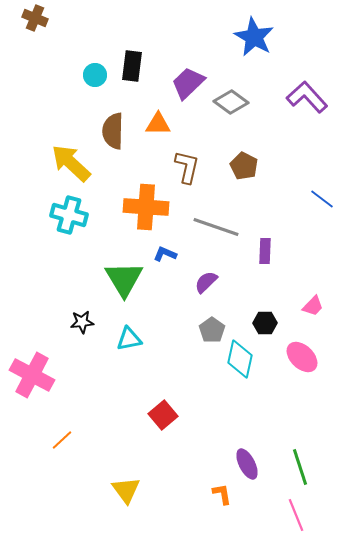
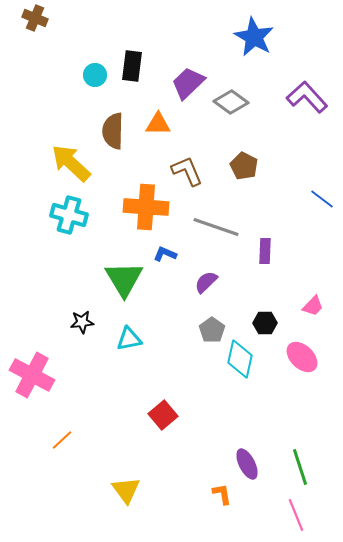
brown L-shape: moved 4 px down; rotated 36 degrees counterclockwise
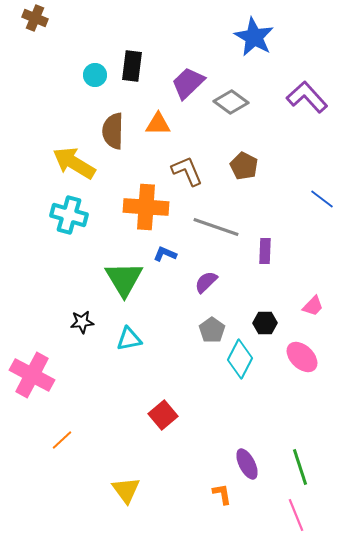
yellow arrow: moved 3 px right; rotated 12 degrees counterclockwise
cyan diamond: rotated 15 degrees clockwise
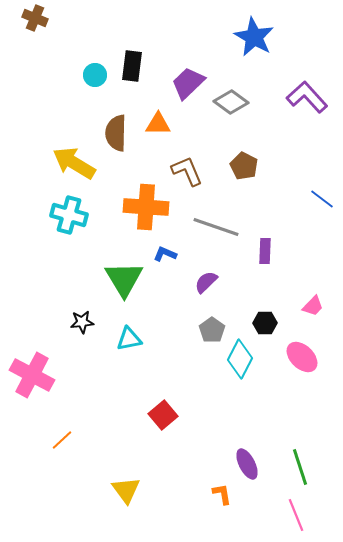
brown semicircle: moved 3 px right, 2 px down
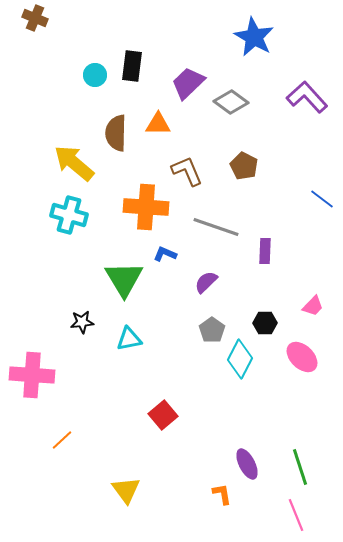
yellow arrow: rotated 9 degrees clockwise
pink cross: rotated 24 degrees counterclockwise
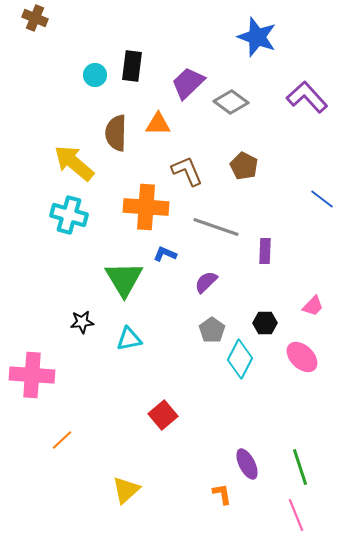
blue star: moved 3 px right; rotated 9 degrees counterclockwise
yellow triangle: rotated 24 degrees clockwise
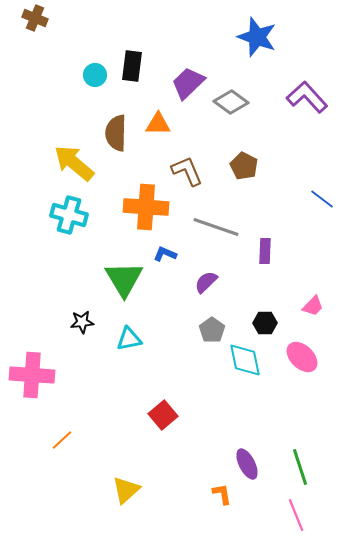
cyan diamond: moved 5 px right, 1 px down; rotated 39 degrees counterclockwise
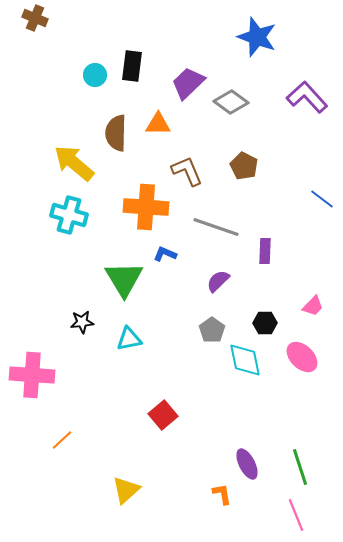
purple semicircle: moved 12 px right, 1 px up
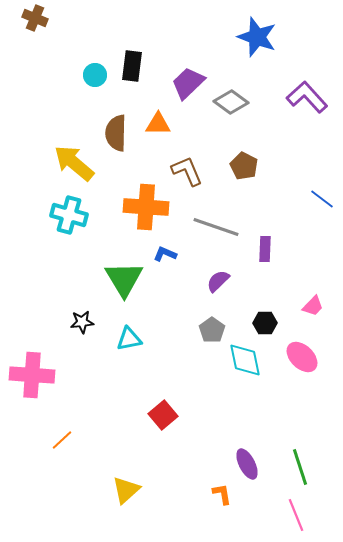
purple rectangle: moved 2 px up
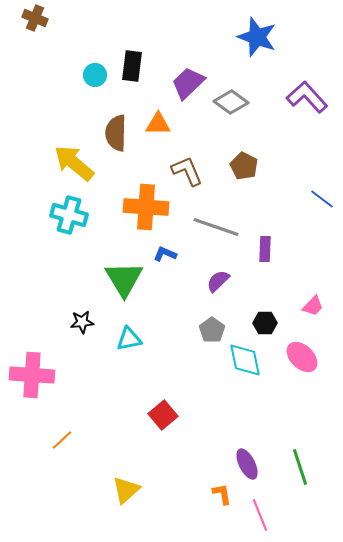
pink line: moved 36 px left
